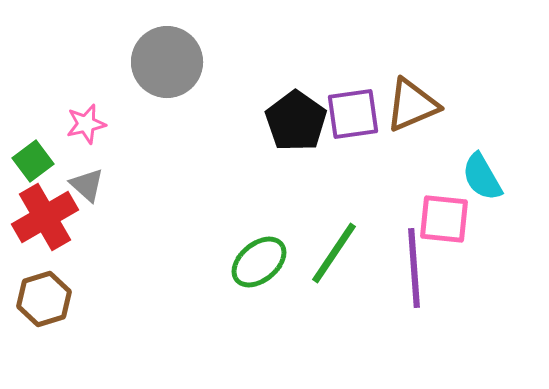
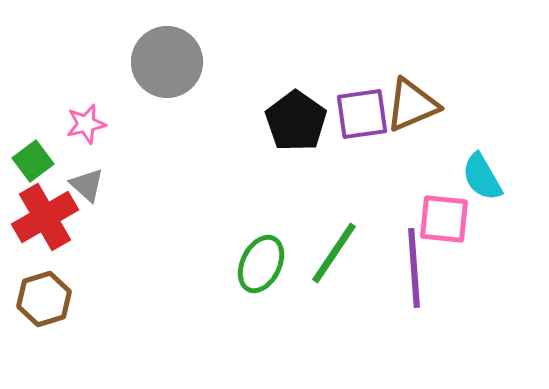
purple square: moved 9 px right
green ellipse: moved 2 px right, 2 px down; rotated 24 degrees counterclockwise
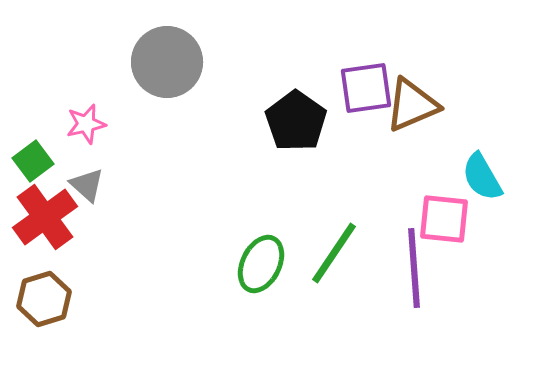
purple square: moved 4 px right, 26 px up
red cross: rotated 6 degrees counterclockwise
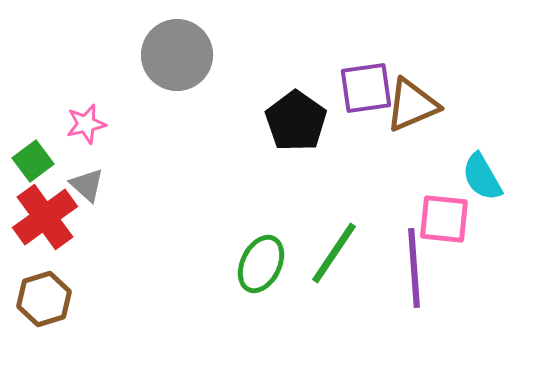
gray circle: moved 10 px right, 7 px up
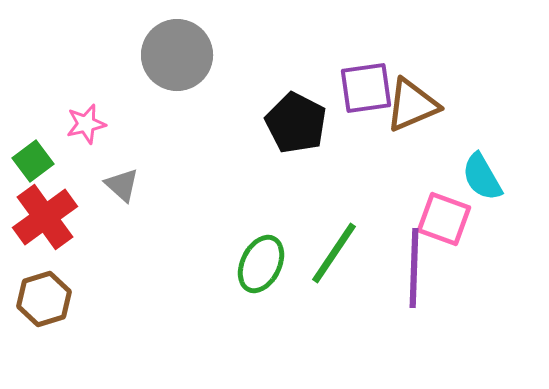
black pentagon: moved 2 px down; rotated 8 degrees counterclockwise
gray triangle: moved 35 px right
pink square: rotated 14 degrees clockwise
purple line: rotated 6 degrees clockwise
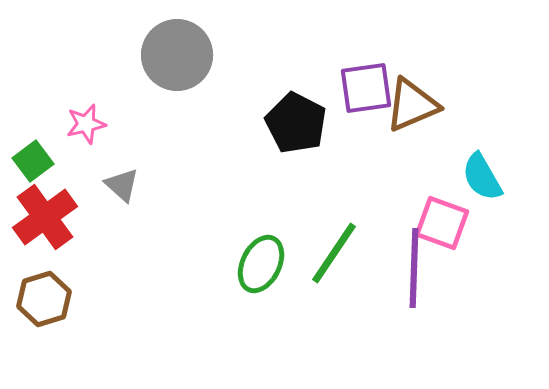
pink square: moved 2 px left, 4 px down
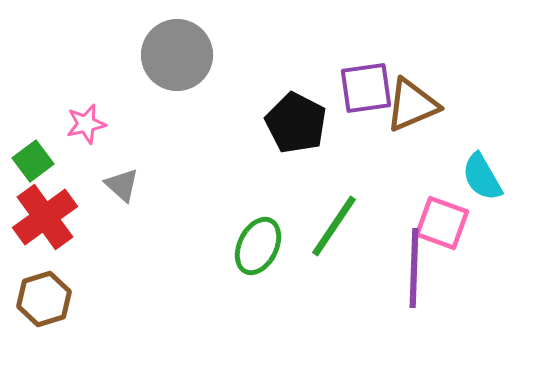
green line: moved 27 px up
green ellipse: moved 3 px left, 18 px up
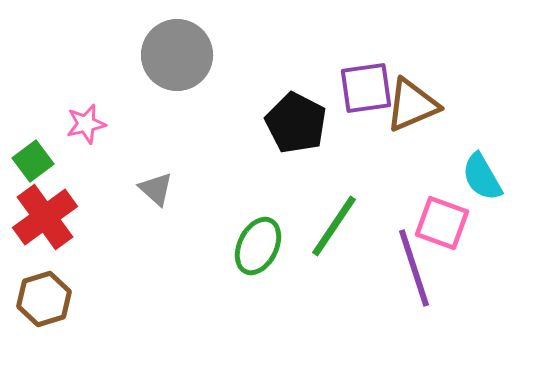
gray triangle: moved 34 px right, 4 px down
purple line: rotated 20 degrees counterclockwise
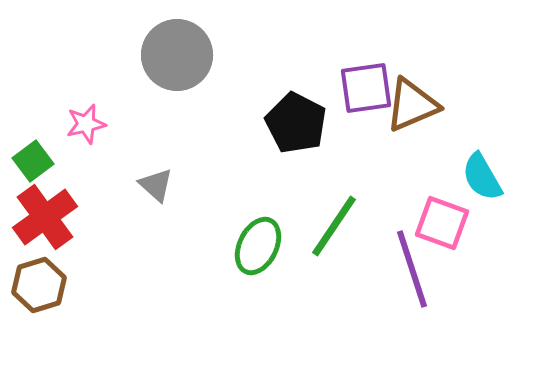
gray triangle: moved 4 px up
purple line: moved 2 px left, 1 px down
brown hexagon: moved 5 px left, 14 px up
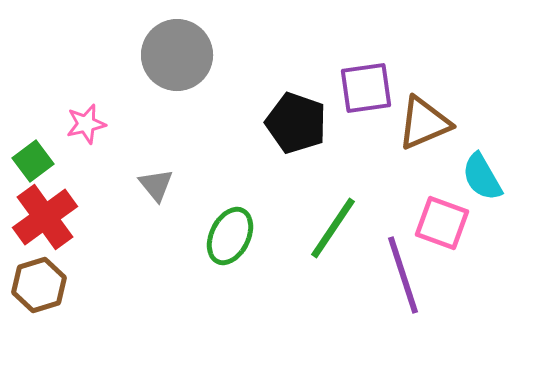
brown triangle: moved 12 px right, 18 px down
black pentagon: rotated 8 degrees counterclockwise
gray triangle: rotated 9 degrees clockwise
green line: moved 1 px left, 2 px down
green ellipse: moved 28 px left, 10 px up
purple line: moved 9 px left, 6 px down
